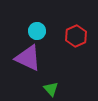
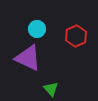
cyan circle: moved 2 px up
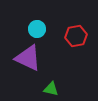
red hexagon: rotated 15 degrees clockwise
green triangle: rotated 35 degrees counterclockwise
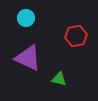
cyan circle: moved 11 px left, 11 px up
green triangle: moved 8 px right, 10 px up
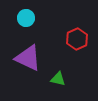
red hexagon: moved 1 px right, 3 px down; rotated 15 degrees counterclockwise
green triangle: moved 1 px left
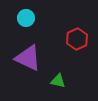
green triangle: moved 2 px down
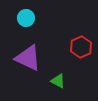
red hexagon: moved 4 px right, 8 px down
green triangle: rotated 14 degrees clockwise
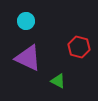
cyan circle: moved 3 px down
red hexagon: moved 2 px left; rotated 20 degrees counterclockwise
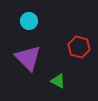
cyan circle: moved 3 px right
purple triangle: rotated 20 degrees clockwise
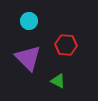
red hexagon: moved 13 px left, 2 px up; rotated 10 degrees counterclockwise
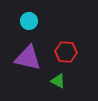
red hexagon: moved 7 px down
purple triangle: rotated 32 degrees counterclockwise
